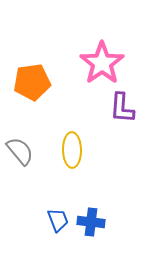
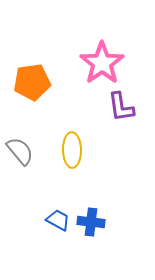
purple L-shape: moved 1 px left, 1 px up; rotated 12 degrees counterclockwise
blue trapezoid: rotated 40 degrees counterclockwise
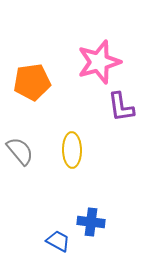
pink star: moved 3 px left, 1 px up; rotated 18 degrees clockwise
blue trapezoid: moved 21 px down
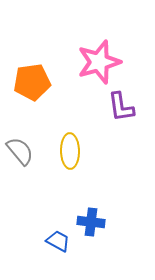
yellow ellipse: moved 2 px left, 1 px down
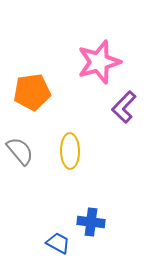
orange pentagon: moved 10 px down
purple L-shape: moved 3 px right; rotated 52 degrees clockwise
blue trapezoid: moved 2 px down
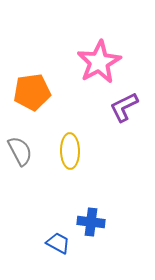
pink star: rotated 12 degrees counterclockwise
purple L-shape: rotated 20 degrees clockwise
gray semicircle: rotated 12 degrees clockwise
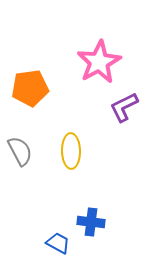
orange pentagon: moved 2 px left, 4 px up
yellow ellipse: moved 1 px right
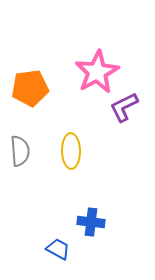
pink star: moved 2 px left, 10 px down
gray semicircle: rotated 24 degrees clockwise
blue trapezoid: moved 6 px down
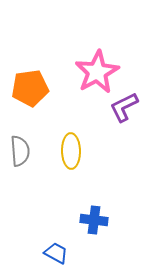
blue cross: moved 3 px right, 2 px up
blue trapezoid: moved 2 px left, 4 px down
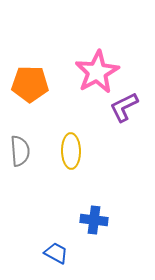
orange pentagon: moved 4 px up; rotated 9 degrees clockwise
